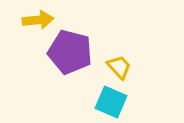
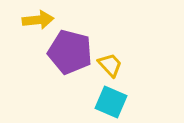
yellow trapezoid: moved 9 px left, 2 px up
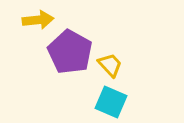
purple pentagon: rotated 15 degrees clockwise
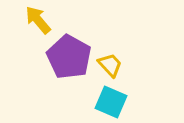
yellow arrow: rotated 124 degrees counterclockwise
purple pentagon: moved 1 px left, 5 px down
